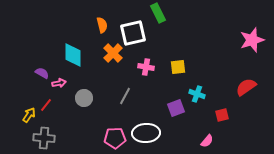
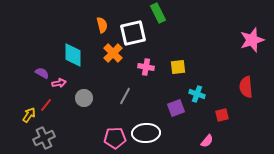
red semicircle: rotated 60 degrees counterclockwise
gray cross: rotated 30 degrees counterclockwise
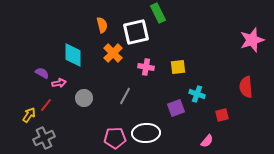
white square: moved 3 px right, 1 px up
